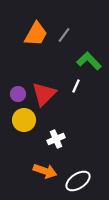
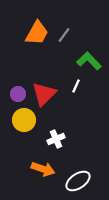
orange trapezoid: moved 1 px right, 1 px up
orange arrow: moved 2 px left, 2 px up
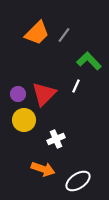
orange trapezoid: rotated 16 degrees clockwise
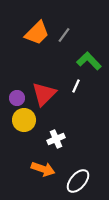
purple circle: moved 1 px left, 4 px down
white ellipse: rotated 15 degrees counterclockwise
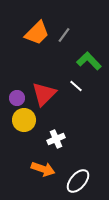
white line: rotated 72 degrees counterclockwise
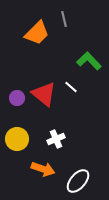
gray line: moved 16 px up; rotated 49 degrees counterclockwise
white line: moved 5 px left, 1 px down
red triangle: rotated 36 degrees counterclockwise
yellow circle: moved 7 px left, 19 px down
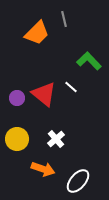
white cross: rotated 18 degrees counterclockwise
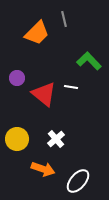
white line: rotated 32 degrees counterclockwise
purple circle: moved 20 px up
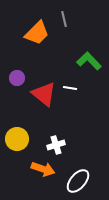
white line: moved 1 px left, 1 px down
white cross: moved 6 px down; rotated 24 degrees clockwise
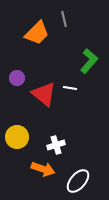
green L-shape: rotated 85 degrees clockwise
yellow circle: moved 2 px up
